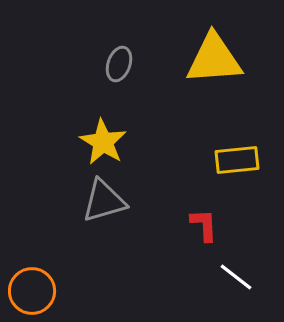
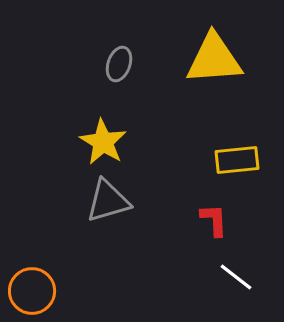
gray triangle: moved 4 px right
red L-shape: moved 10 px right, 5 px up
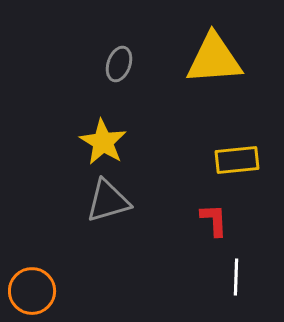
white line: rotated 54 degrees clockwise
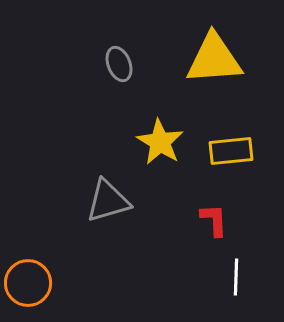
gray ellipse: rotated 40 degrees counterclockwise
yellow star: moved 57 px right
yellow rectangle: moved 6 px left, 9 px up
orange circle: moved 4 px left, 8 px up
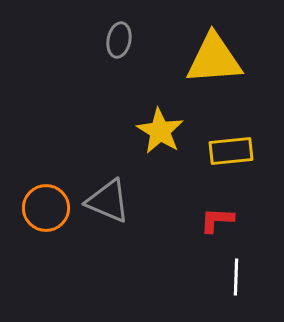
gray ellipse: moved 24 px up; rotated 32 degrees clockwise
yellow star: moved 11 px up
gray triangle: rotated 39 degrees clockwise
red L-shape: moved 3 px right; rotated 84 degrees counterclockwise
orange circle: moved 18 px right, 75 px up
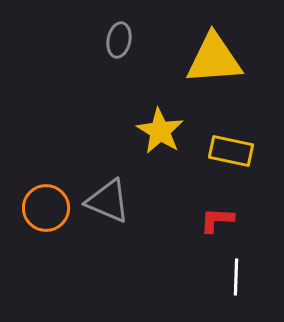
yellow rectangle: rotated 18 degrees clockwise
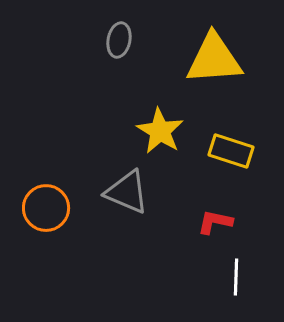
yellow rectangle: rotated 6 degrees clockwise
gray triangle: moved 19 px right, 9 px up
red L-shape: moved 2 px left, 2 px down; rotated 9 degrees clockwise
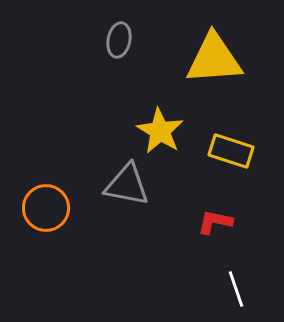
gray triangle: moved 7 px up; rotated 12 degrees counterclockwise
white line: moved 12 px down; rotated 21 degrees counterclockwise
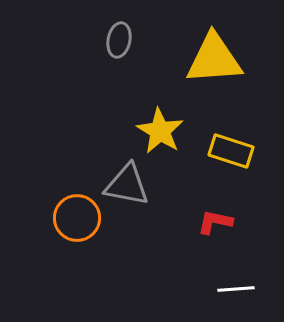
orange circle: moved 31 px right, 10 px down
white line: rotated 75 degrees counterclockwise
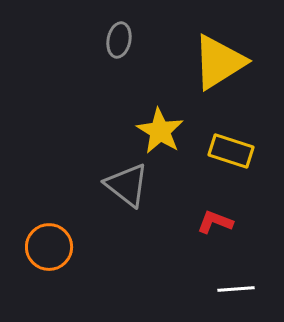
yellow triangle: moved 5 px right, 3 px down; rotated 28 degrees counterclockwise
gray triangle: rotated 27 degrees clockwise
orange circle: moved 28 px left, 29 px down
red L-shape: rotated 9 degrees clockwise
